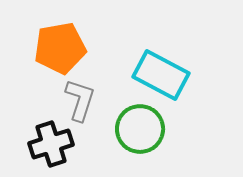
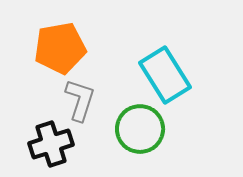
cyan rectangle: moved 4 px right; rotated 30 degrees clockwise
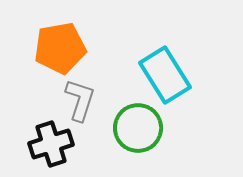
green circle: moved 2 px left, 1 px up
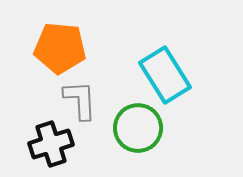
orange pentagon: rotated 15 degrees clockwise
gray L-shape: rotated 21 degrees counterclockwise
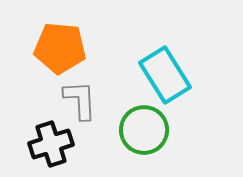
green circle: moved 6 px right, 2 px down
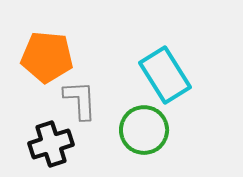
orange pentagon: moved 13 px left, 9 px down
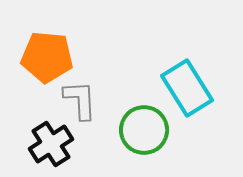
cyan rectangle: moved 22 px right, 13 px down
black cross: rotated 15 degrees counterclockwise
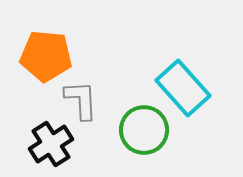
orange pentagon: moved 1 px left, 1 px up
cyan rectangle: moved 4 px left; rotated 10 degrees counterclockwise
gray L-shape: moved 1 px right
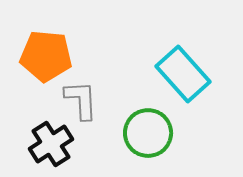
cyan rectangle: moved 14 px up
green circle: moved 4 px right, 3 px down
